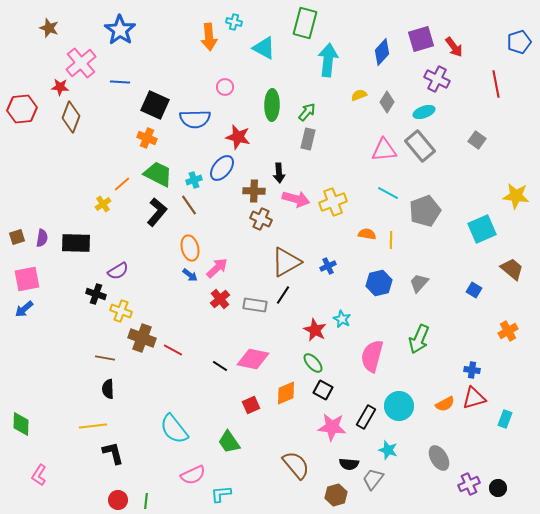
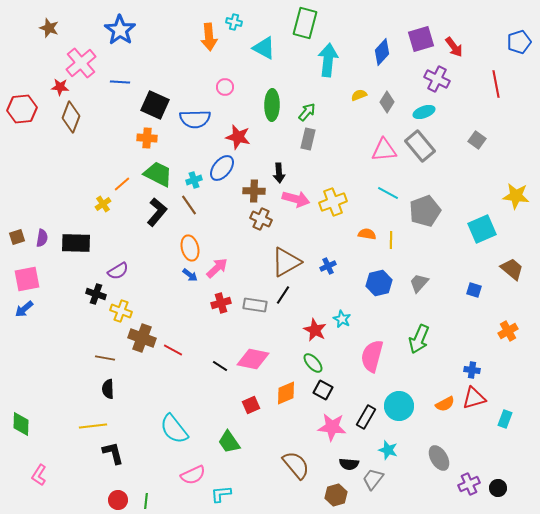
orange cross at (147, 138): rotated 18 degrees counterclockwise
blue square at (474, 290): rotated 14 degrees counterclockwise
red cross at (220, 299): moved 1 px right, 4 px down; rotated 24 degrees clockwise
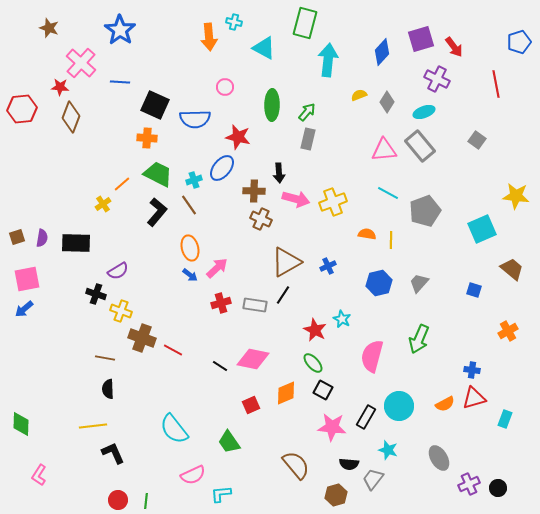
pink cross at (81, 63): rotated 8 degrees counterclockwise
black L-shape at (113, 453): rotated 10 degrees counterclockwise
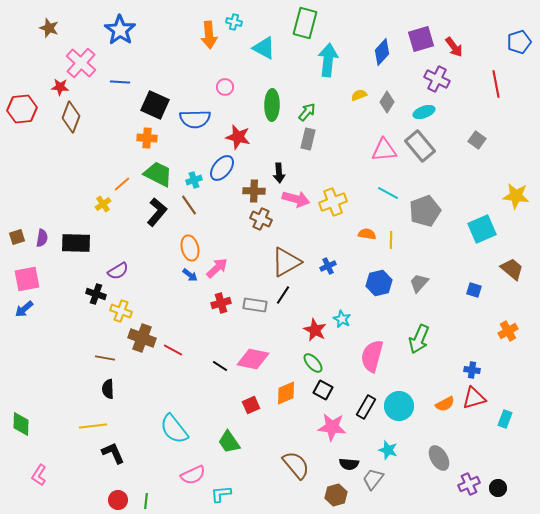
orange arrow at (209, 37): moved 2 px up
black rectangle at (366, 417): moved 10 px up
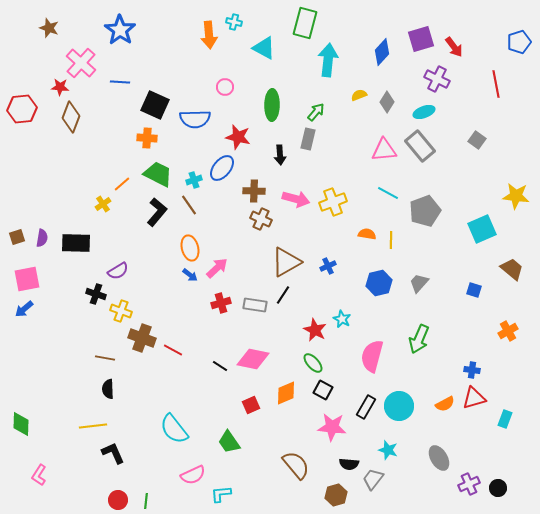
green arrow at (307, 112): moved 9 px right
black arrow at (279, 173): moved 1 px right, 18 px up
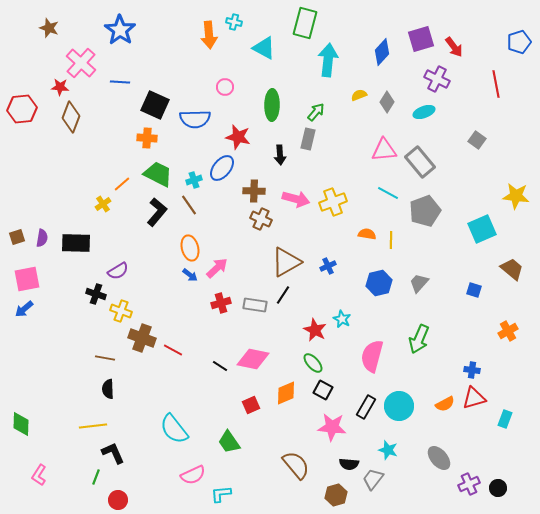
gray rectangle at (420, 146): moved 16 px down
gray ellipse at (439, 458): rotated 10 degrees counterclockwise
green line at (146, 501): moved 50 px left, 24 px up; rotated 14 degrees clockwise
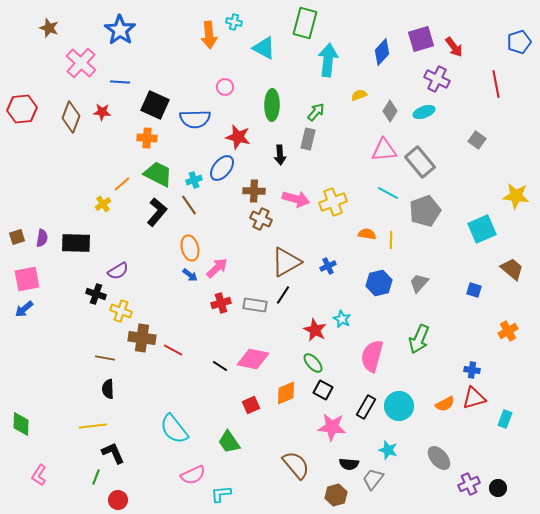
red star at (60, 87): moved 42 px right, 25 px down
gray diamond at (387, 102): moved 3 px right, 9 px down
brown cross at (142, 338): rotated 12 degrees counterclockwise
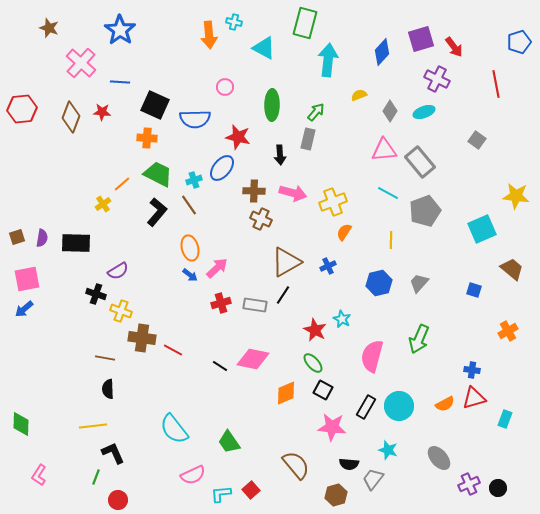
pink arrow at (296, 199): moved 3 px left, 6 px up
orange semicircle at (367, 234): moved 23 px left, 2 px up; rotated 66 degrees counterclockwise
red square at (251, 405): moved 85 px down; rotated 18 degrees counterclockwise
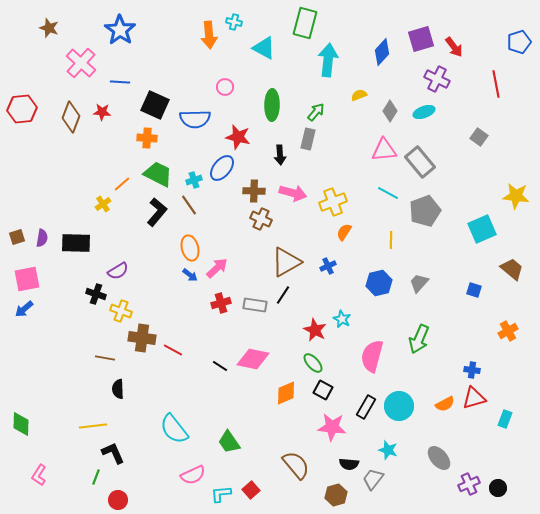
gray square at (477, 140): moved 2 px right, 3 px up
black semicircle at (108, 389): moved 10 px right
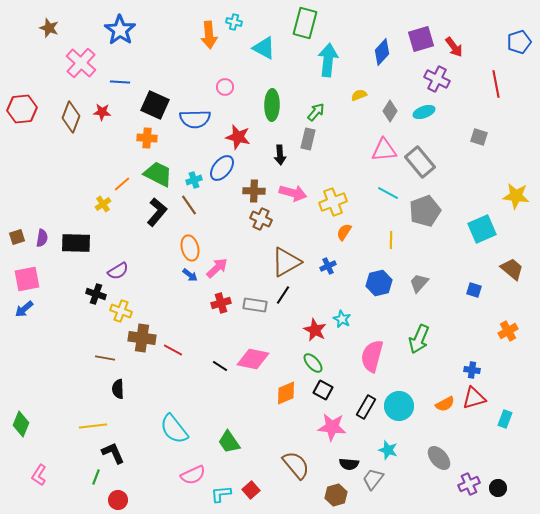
gray square at (479, 137): rotated 18 degrees counterclockwise
green diamond at (21, 424): rotated 20 degrees clockwise
